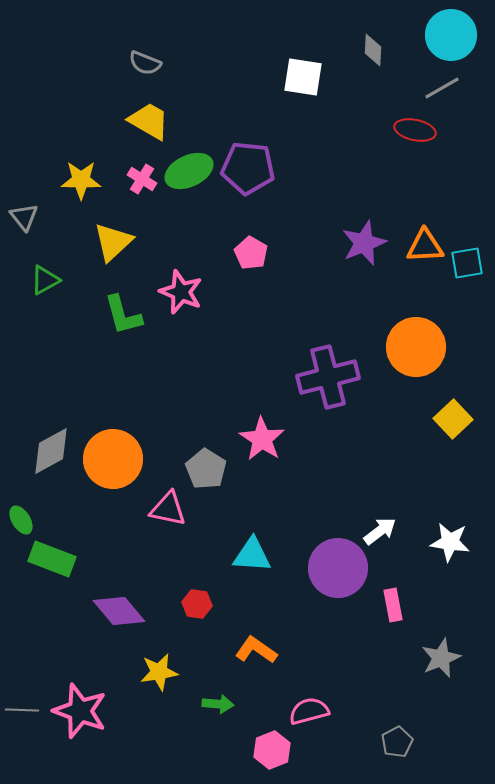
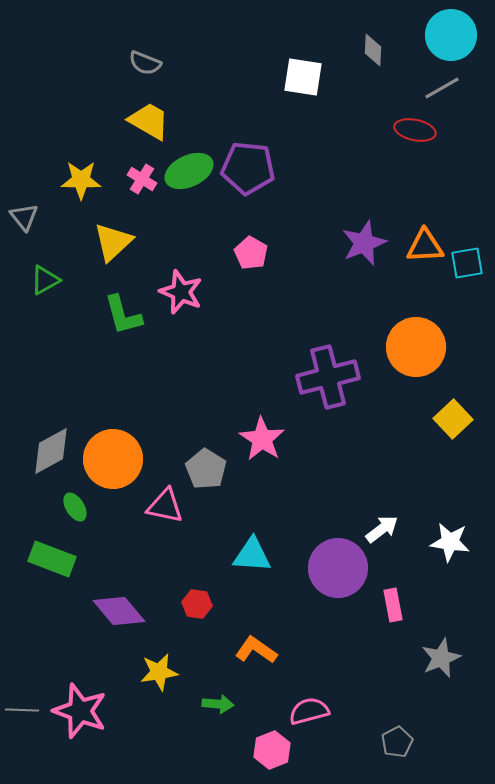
pink triangle at (168, 509): moved 3 px left, 3 px up
green ellipse at (21, 520): moved 54 px right, 13 px up
white arrow at (380, 531): moved 2 px right, 2 px up
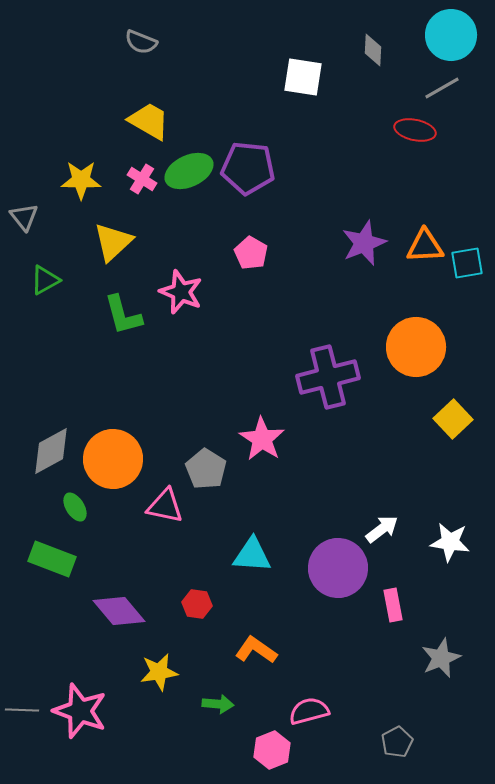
gray semicircle at (145, 63): moved 4 px left, 21 px up
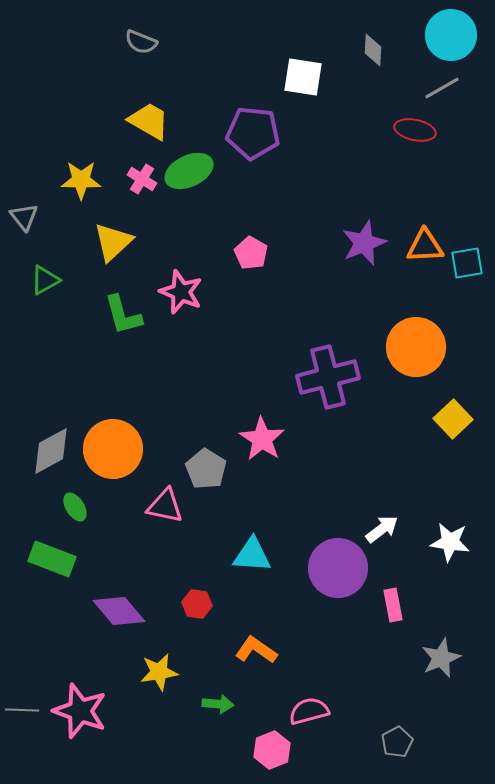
purple pentagon at (248, 168): moved 5 px right, 35 px up
orange circle at (113, 459): moved 10 px up
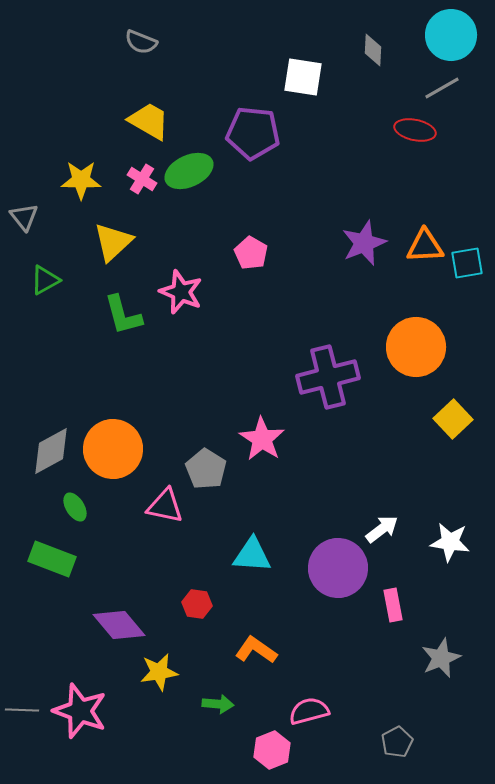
purple diamond at (119, 611): moved 14 px down
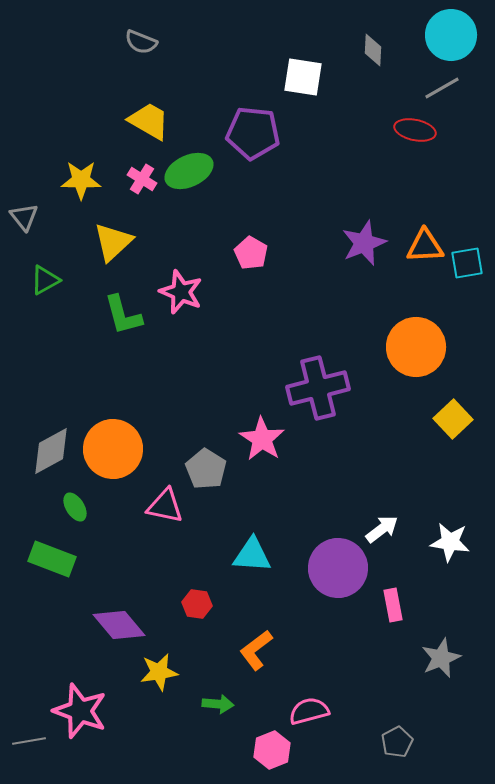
purple cross at (328, 377): moved 10 px left, 11 px down
orange L-shape at (256, 650): rotated 72 degrees counterclockwise
gray line at (22, 710): moved 7 px right, 31 px down; rotated 12 degrees counterclockwise
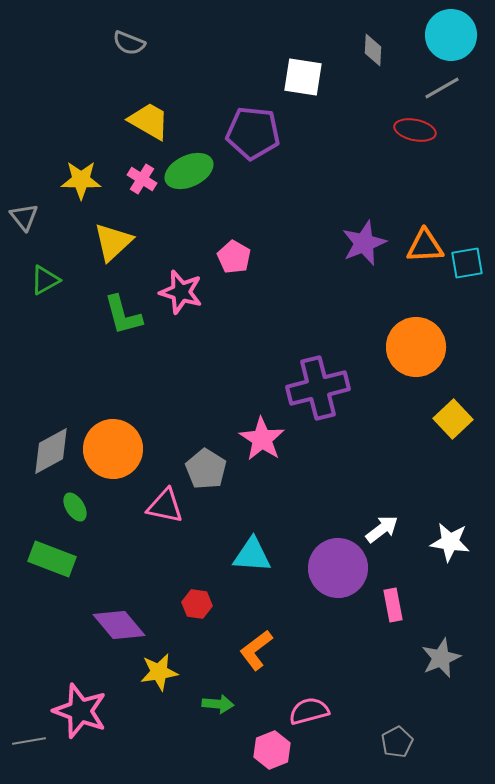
gray semicircle at (141, 42): moved 12 px left, 1 px down
pink pentagon at (251, 253): moved 17 px left, 4 px down
pink star at (181, 292): rotated 6 degrees counterclockwise
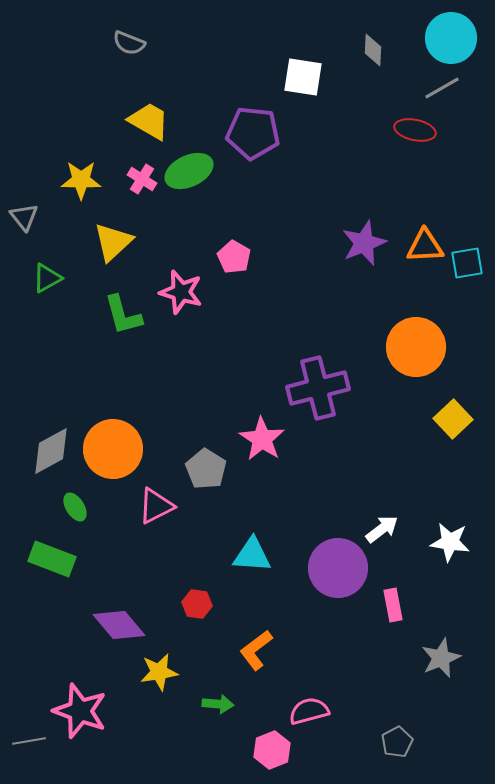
cyan circle at (451, 35): moved 3 px down
green triangle at (45, 280): moved 2 px right, 2 px up
pink triangle at (165, 506): moved 9 px left; rotated 39 degrees counterclockwise
